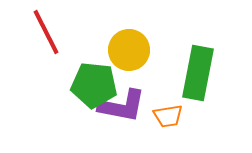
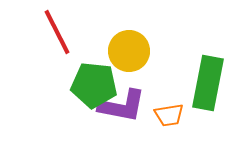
red line: moved 11 px right
yellow circle: moved 1 px down
green rectangle: moved 10 px right, 10 px down
orange trapezoid: moved 1 px right, 1 px up
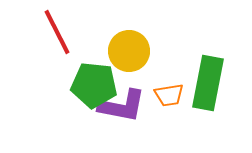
orange trapezoid: moved 20 px up
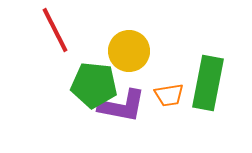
red line: moved 2 px left, 2 px up
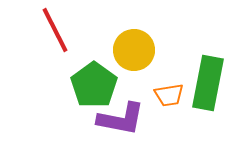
yellow circle: moved 5 px right, 1 px up
green pentagon: rotated 30 degrees clockwise
purple L-shape: moved 1 px left, 13 px down
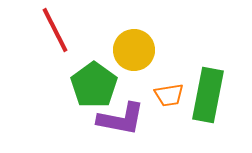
green rectangle: moved 12 px down
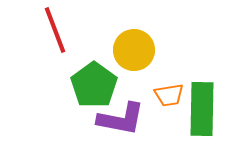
red line: rotated 6 degrees clockwise
green rectangle: moved 6 px left, 14 px down; rotated 10 degrees counterclockwise
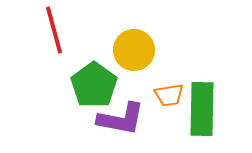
red line: moved 1 px left; rotated 6 degrees clockwise
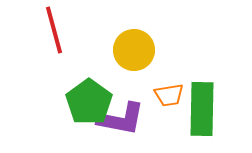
green pentagon: moved 5 px left, 17 px down
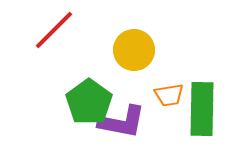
red line: rotated 60 degrees clockwise
purple L-shape: moved 1 px right, 3 px down
